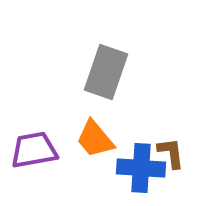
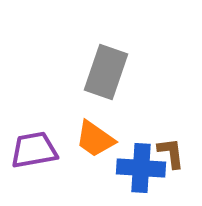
orange trapezoid: rotated 15 degrees counterclockwise
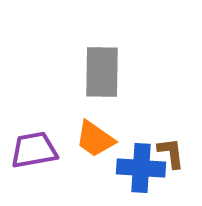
gray rectangle: moved 4 px left; rotated 18 degrees counterclockwise
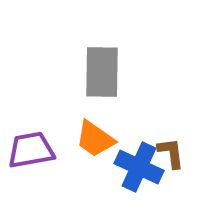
purple trapezoid: moved 3 px left
blue cross: moved 2 px left, 1 px up; rotated 21 degrees clockwise
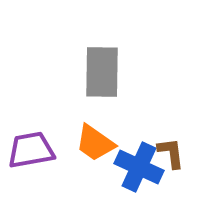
orange trapezoid: moved 4 px down
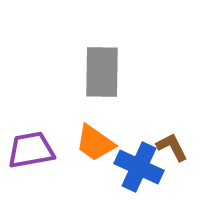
brown L-shape: moved 1 px right, 6 px up; rotated 20 degrees counterclockwise
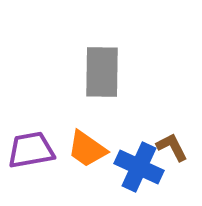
orange trapezoid: moved 8 px left, 6 px down
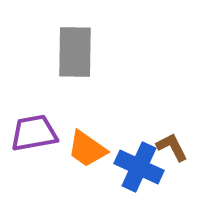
gray rectangle: moved 27 px left, 20 px up
purple trapezoid: moved 3 px right, 17 px up
